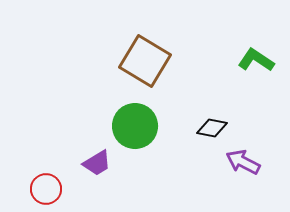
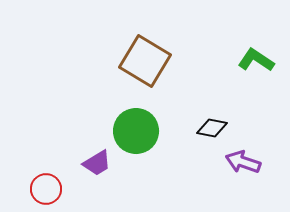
green circle: moved 1 px right, 5 px down
purple arrow: rotated 8 degrees counterclockwise
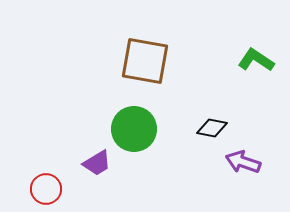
brown square: rotated 21 degrees counterclockwise
green circle: moved 2 px left, 2 px up
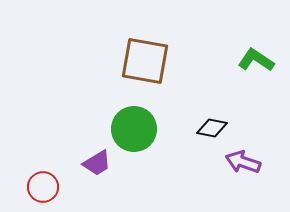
red circle: moved 3 px left, 2 px up
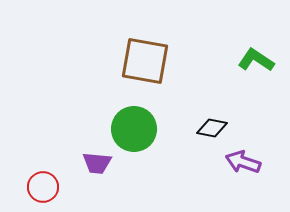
purple trapezoid: rotated 36 degrees clockwise
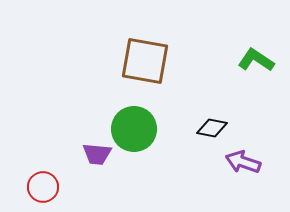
purple trapezoid: moved 9 px up
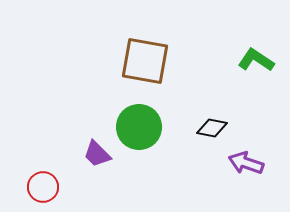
green circle: moved 5 px right, 2 px up
purple trapezoid: rotated 40 degrees clockwise
purple arrow: moved 3 px right, 1 px down
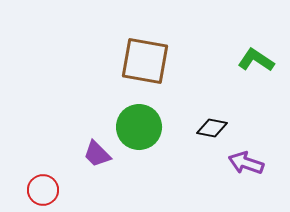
red circle: moved 3 px down
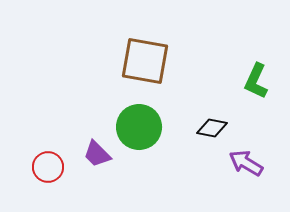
green L-shape: moved 21 px down; rotated 99 degrees counterclockwise
purple arrow: rotated 12 degrees clockwise
red circle: moved 5 px right, 23 px up
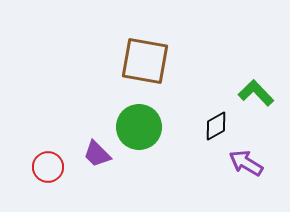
green L-shape: moved 12 px down; rotated 111 degrees clockwise
black diamond: moved 4 px right, 2 px up; rotated 40 degrees counterclockwise
